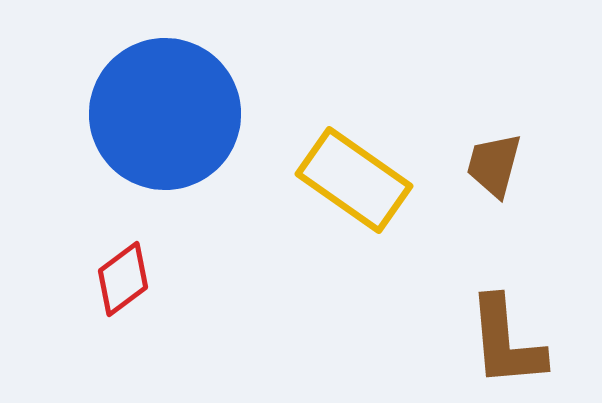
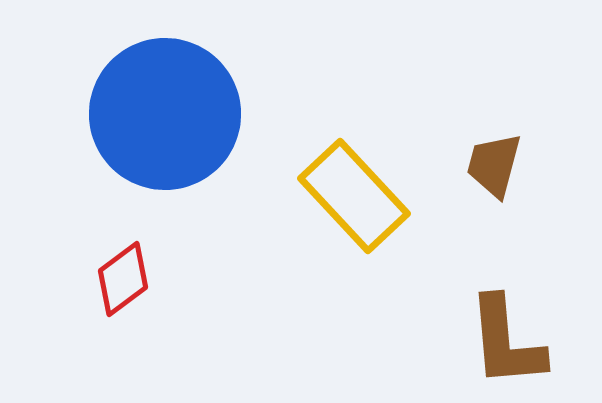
yellow rectangle: moved 16 px down; rotated 12 degrees clockwise
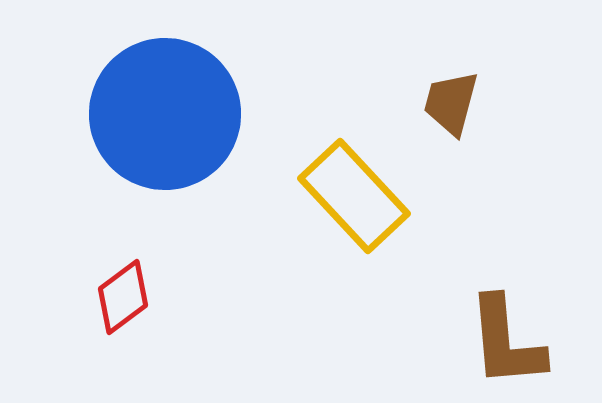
brown trapezoid: moved 43 px left, 62 px up
red diamond: moved 18 px down
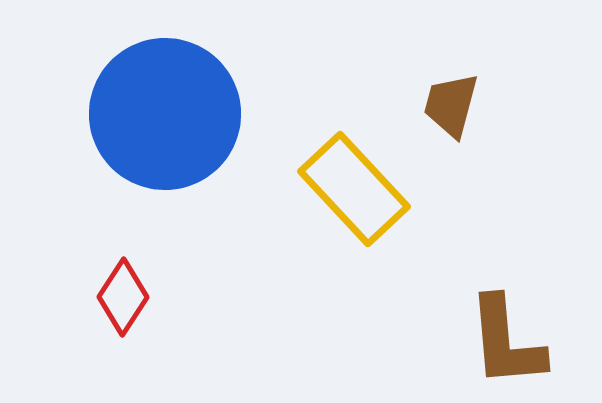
brown trapezoid: moved 2 px down
yellow rectangle: moved 7 px up
red diamond: rotated 20 degrees counterclockwise
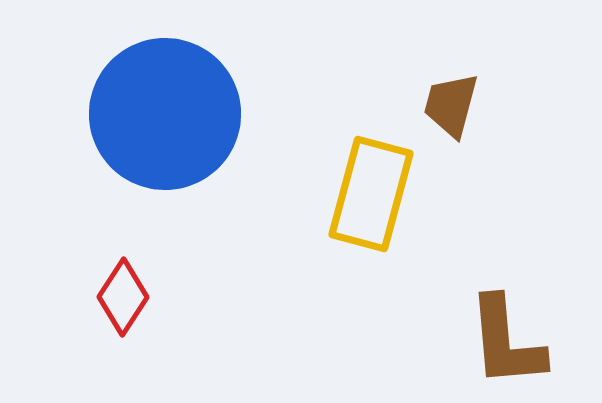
yellow rectangle: moved 17 px right, 5 px down; rotated 58 degrees clockwise
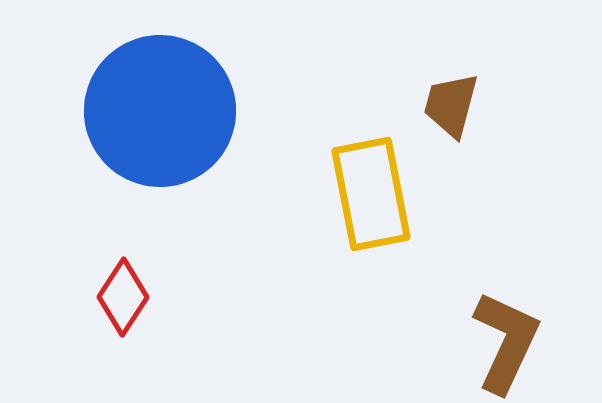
blue circle: moved 5 px left, 3 px up
yellow rectangle: rotated 26 degrees counterclockwise
brown L-shape: rotated 150 degrees counterclockwise
